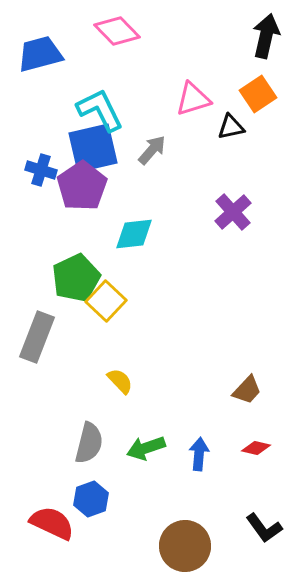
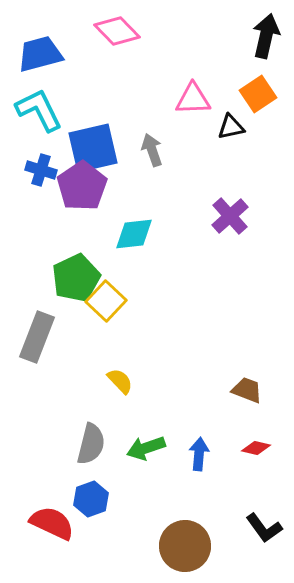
pink triangle: rotated 15 degrees clockwise
cyan L-shape: moved 61 px left
gray arrow: rotated 60 degrees counterclockwise
purple cross: moved 3 px left, 4 px down
brown trapezoid: rotated 112 degrees counterclockwise
gray semicircle: moved 2 px right, 1 px down
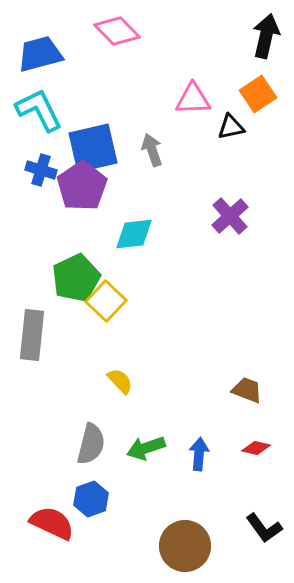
gray rectangle: moved 5 px left, 2 px up; rotated 15 degrees counterclockwise
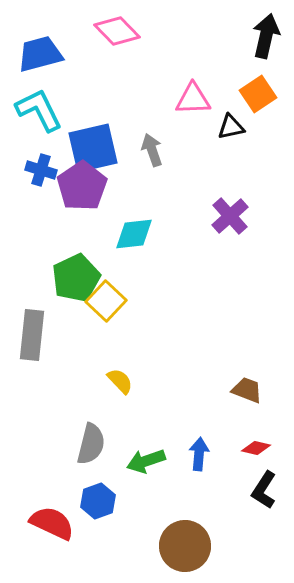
green arrow: moved 13 px down
blue hexagon: moved 7 px right, 2 px down
black L-shape: moved 38 px up; rotated 69 degrees clockwise
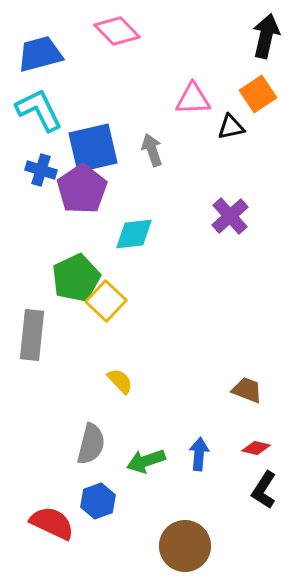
purple pentagon: moved 3 px down
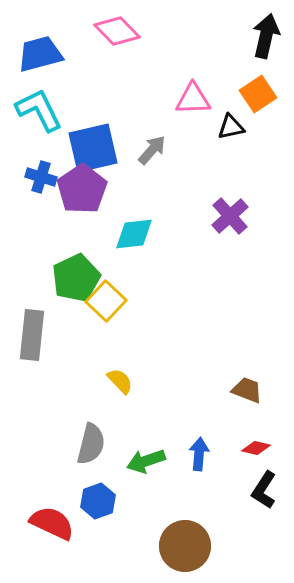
gray arrow: rotated 60 degrees clockwise
blue cross: moved 7 px down
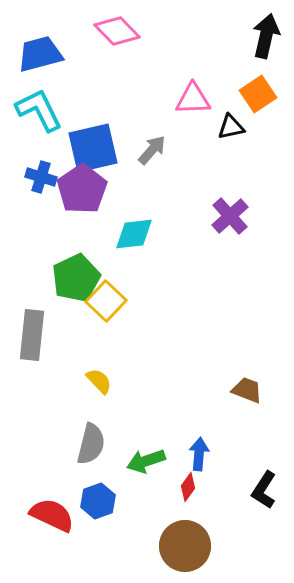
yellow semicircle: moved 21 px left
red diamond: moved 68 px left, 39 px down; rotated 68 degrees counterclockwise
red semicircle: moved 8 px up
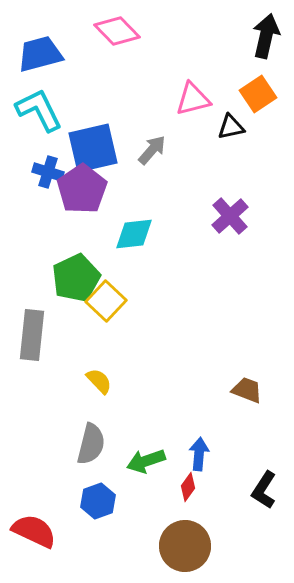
pink triangle: rotated 12 degrees counterclockwise
blue cross: moved 7 px right, 5 px up
red semicircle: moved 18 px left, 16 px down
